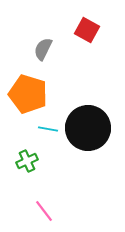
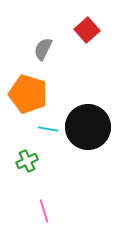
red square: rotated 20 degrees clockwise
black circle: moved 1 px up
pink line: rotated 20 degrees clockwise
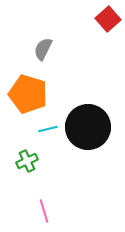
red square: moved 21 px right, 11 px up
cyan line: rotated 24 degrees counterclockwise
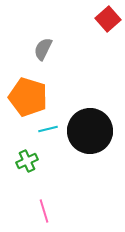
orange pentagon: moved 3 px down
black circle: moved 2 px right, 4 px down
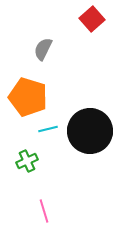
red square: moved 16 px left
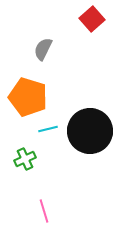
green cross: moved 2 px left, 2 px up
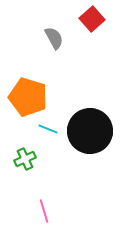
gray semicircle: moved 11 px right, 11 px up; rotated 125 degrees clockwise
cyan line: rotated 36 degrees clockwise
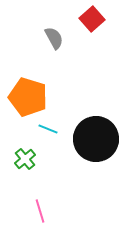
black circle: moved 6 px right, 8 px down
green cross: rotated 15 degrees counterclockwise
pink line: moved 4 px left
